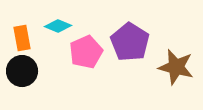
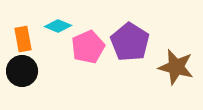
orange rectangle: moved 1 px right, 1 px down
pink pentagon: moved 2 px right, 5 px up
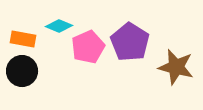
cyan diamond: moved 1 px right
orange rectangle: rotated 70 degrees counterclockwise
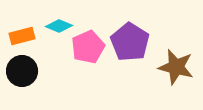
orange rectangle: moved 1 px left, 3 px up; rotated 25 degrees counterclockwise
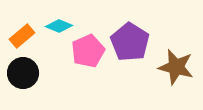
orange rectangle: rotated 25 degrees counterclockwise
pink pentagon: moved 4 px down
black circle: moved 1 px right, 2 px down
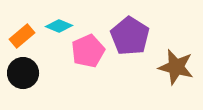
purple pentagon: moved 6 px up
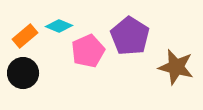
orange rectangle: moved 3 px right
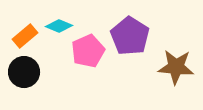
brown star: rotated 9 degrees counterclockwise
black circle: moved 1 px right, 1 px up
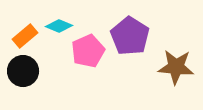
black circle: moved 1 px left, 1 px up
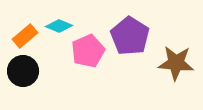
brown star: moved 4 px up
